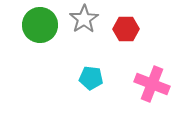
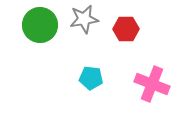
gray star: rotated 24 degrees clockwise
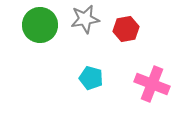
gray star: moved 1 px right
red hexagon: rotated 10 degrees counterclockwise
cyan pentagon: rotated 10 degrees clockwise
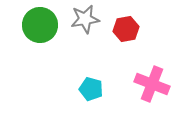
cyan pentagon: moved 11 px down
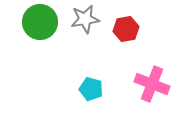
green circle: moved 3 px up
